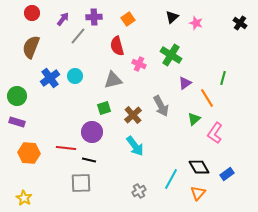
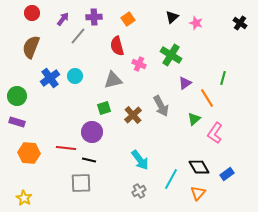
cyan arrow: moved 5 px right, 14 px down
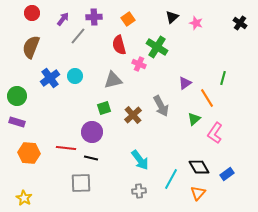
red semicircle: moved 2 px right, 1 px up
green cross: moved 14 px left, 8 px up
black line: moved 2 px right, 2 px up
gray cross: rotated 24 degrees clockwise
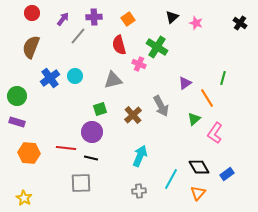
green square: moved 4 px left, 1 px down
cyan arrow: moved 4 px up; rotated 120 degrees counterclockwise
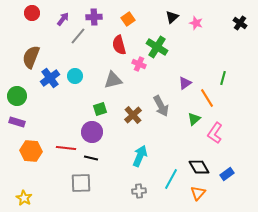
brown semicircle: moved 10 px down
orange hexagon: moved 2 px right, 2 px up
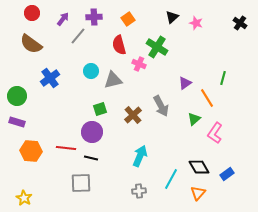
brown semicircle: moved 13 px up; rotated 75 degrees counterclockwise
cyan circle: moved 16 px right, 5 px up
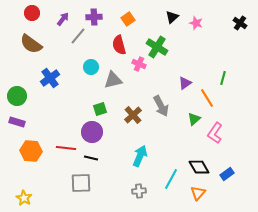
cyan circle: moved 4 px up
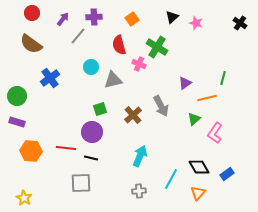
orange square: moved 4 px right
orange line: rotated 72 degrees counterclockwise
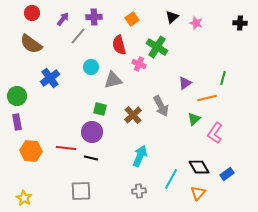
black cross: rotated 32 degrees counterclockwise
green square: rotated 32 degrees clockwise
purple rectangle: rotated 63 degrees clockwise
gray square: moved 8 px down
